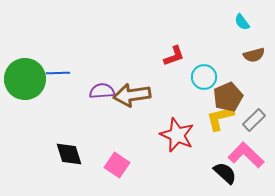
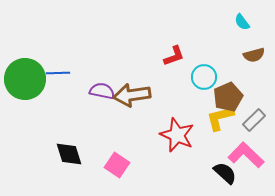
purple semicircle: rotated 15 degrees clockwise
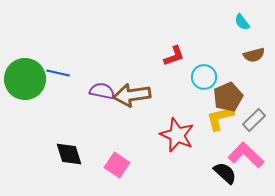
blue line: rotated 15 degrees clockwise
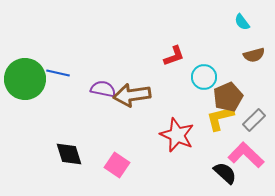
purple semicircle: moved 1 px right, 2 px up
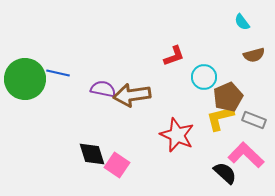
gray rectangle: rotated 65 degrees clockwise
black diamond: moved 23 px right
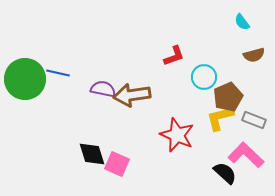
pink square: moved 1 px up; rotated 10 degrees counterclockwise
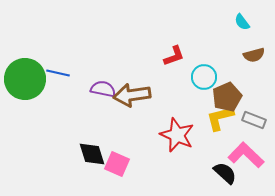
brown pentagon: moved 1 px left
